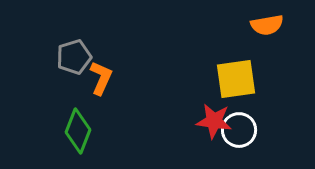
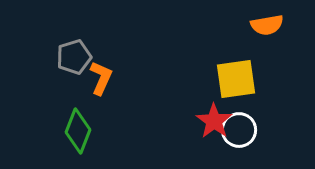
red star: rotated 27 degrees clockwise
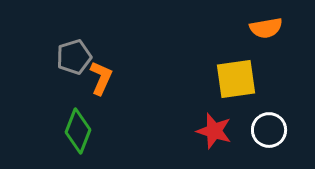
orange semicircle: moved 1 px left, 3 px down
red star: moved 10 px down; rotated 18 degrees counterclockwise
white circle: moved 30 px right
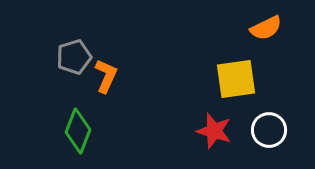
orange semicircle: rotated 16 degrees counterclockwise
orange L-shape: moved 5 px right, 2 px up
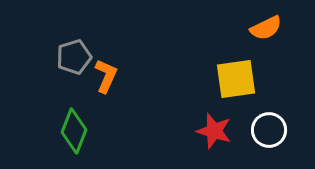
green diamond: moved 4 px left
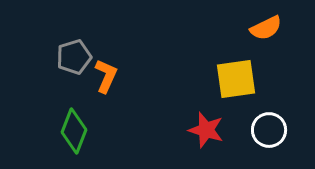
red star: moved 8 px left, 1 px up
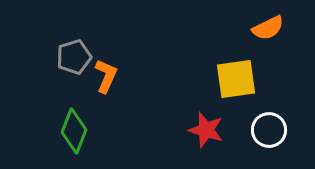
orange semicircle: moved 2 px right
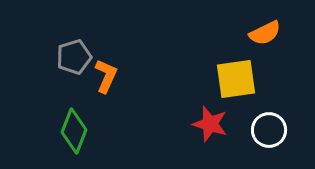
orange semicircle: moved 3 px left, 5 px down
red star: moved 4 px right, 6 px up
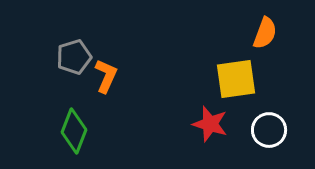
orange semicircle: rotated 44 degrees counterclockwise
